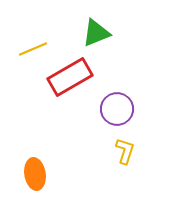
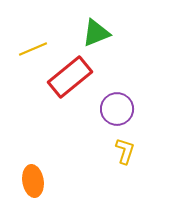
red rectangle: rotated 9 degrees counterclockwise
orange ellipse: moved 2 px left, 7 px down
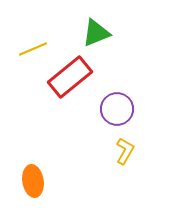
yellow L-shape: rotated 12 degrees clockwise
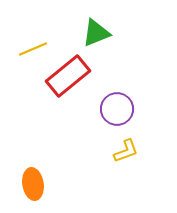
red rectangle: moved 2 px left, 1 px up
yellow L-shape: moved 1 px right; rotated 40 degrees clockwise
orange ellipse: moved 3 px down
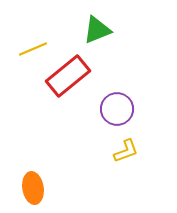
green triangle: moved 1 px right, 3 px up
orange ellipse: moved 4 px down
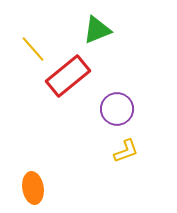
yellow line: rotated 72 degrees clockwise
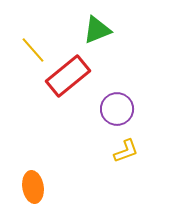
yellow line: moved 1 px down
orange ellipse: moved 1 px up
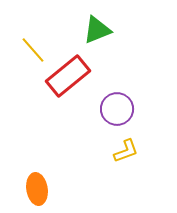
orange ellipse: moved 4 px right, 2 px down
